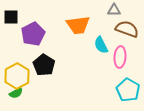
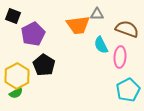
gray triangle: moved 17 px left, 4 px down
black square: moved 2 px right, 1 px up; rotated 21 degrees clockwise
cyan pentagon: rotated 15 degrees clockwise
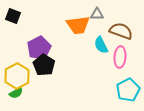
brown semicircle: moved 6 px left, 2 px down
purple pentagon: moved 6 px right, 14 px down
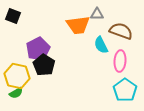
purple pentagon: moved 1 px left, 1 px down
pink ellipse: moved 4 px down
yellow hexagon: rotated 20 degrees counterclockwise
cyan pentagon: moved 3 px left; rotated 10 degrees counterclockwise
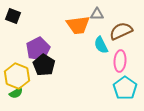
brown semicircle: rotated 45 degrees counterclockwise
yellow hexagon: rotated 10 degrees clockwise
cyan pentagon: moved 2 px up
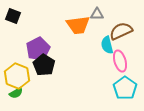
cyan semicircle: moved 6 px right; rotated 12 degrees clockwise
pink ellipse: rotated 20 degrees counterclockwise
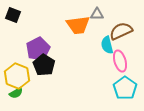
black square: moved 1 px up
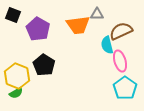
purple pentagon: moved 20 px up; rotated 15 degrees counterclockwise
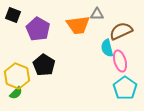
cyan semicircle: moved 3 px down
green semicircle: rotated 16 degrees counterclockwise
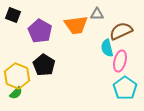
orange trapezoid: moved 2 px left
purple pentagon: moved 2 px right, 2 px down
pink ellipse: rotated 30 degrees clockwise
